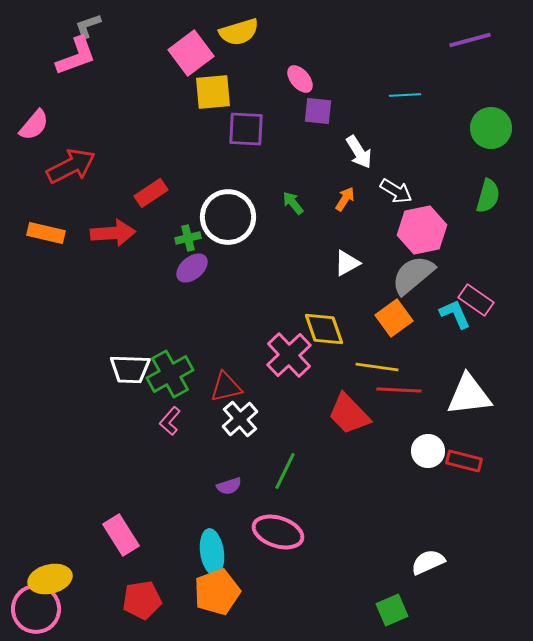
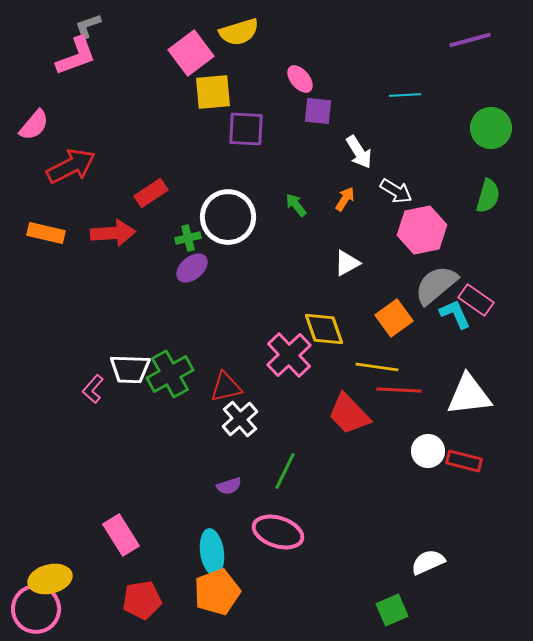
green arrow at (293, 203): moved 3 px right, 2 px down
gray semicircle at (413, 275): moved 23 px right, 10 px down
pink L-shape at (170, 421): moved 77 px left, 32 px up
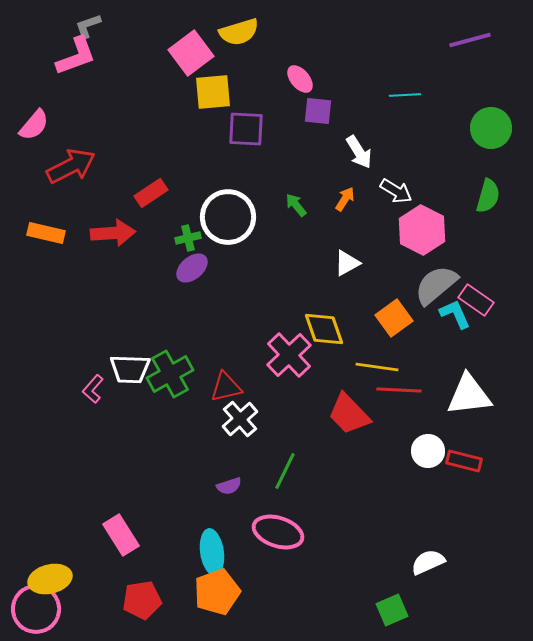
pink hexagon at (422, 230): rotated 21 degrees counterclockwise
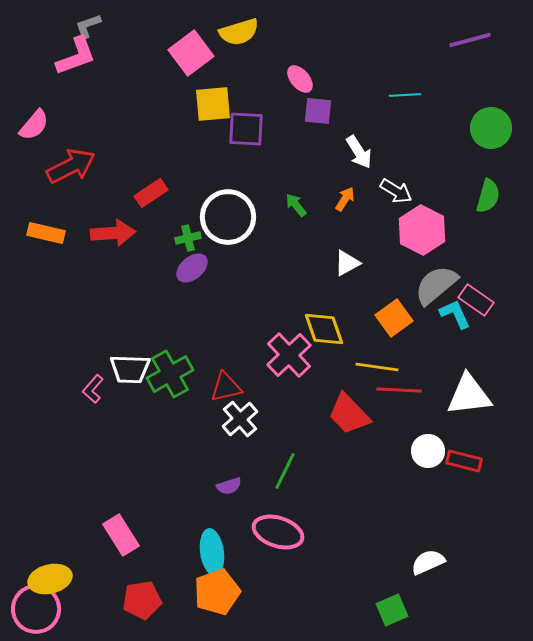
yellow square at (213, 92): moved 12 px down
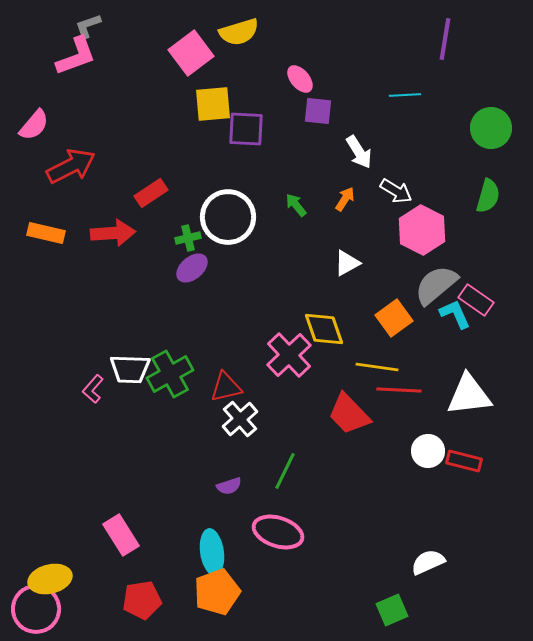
purple line at (470, 40): moved 25 px left, 1 px up; rotated 66 degrees counterclockwise
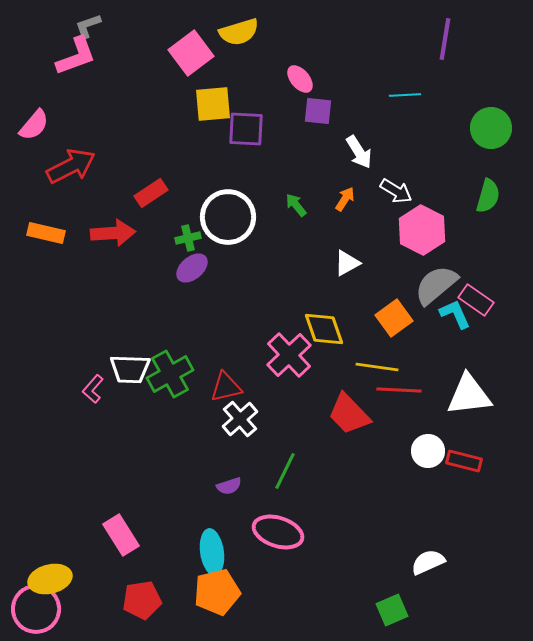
orange pentagon at (217, 592): rotated 6 degrees clockwise
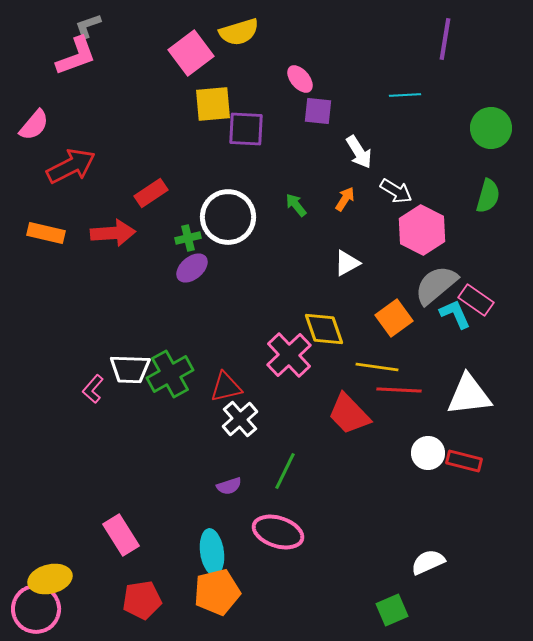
white circle at (428, 451): moved 2 px down
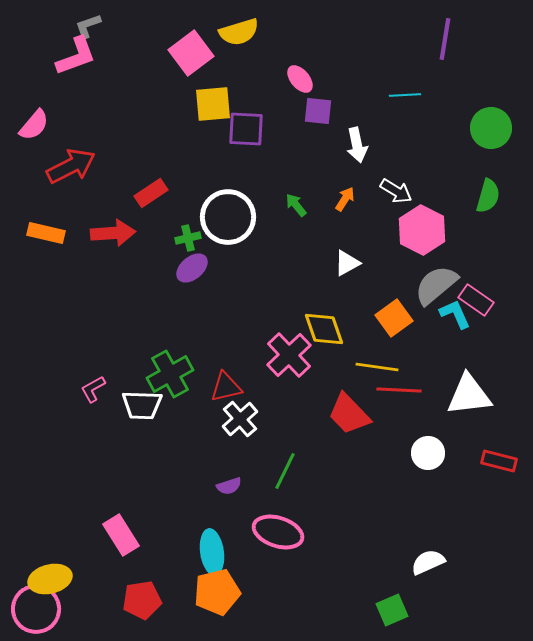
white arrow at (359, 152): moved 2 px left, 7 px up; rotated 20 degrees clockwise
white trapezoid at (130, 369): moved 12 px right, 36 px down
pink L-shape at (93, 389): rotated 20 degrees clockwise
red rectangle at (464, 461): moved 35 px right
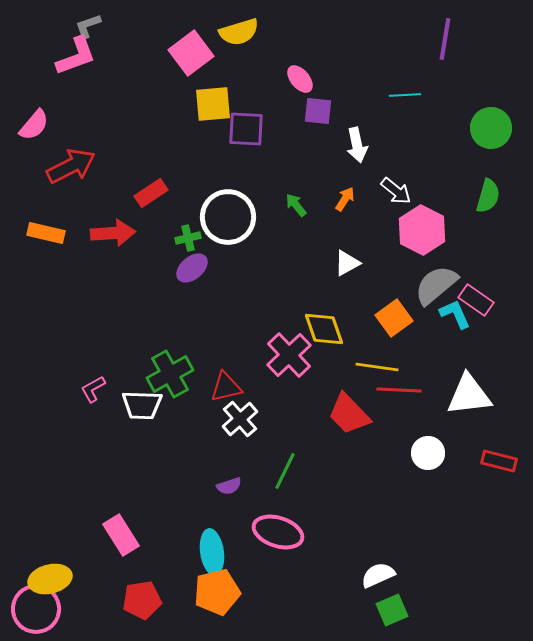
white arrow at (396, 191): rotated 8 degrees clockwise
white semicircle at (428, 562): moved 50 px left, 13 px down
